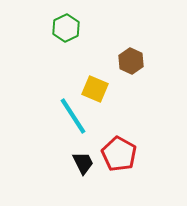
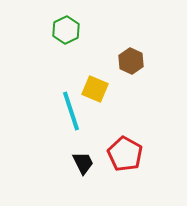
green hexagon: moved 2 px down
cyan line: moved 2 px left, 5 px up; rotated 15 degrees clockwise
red pentagon: moved 6 px right
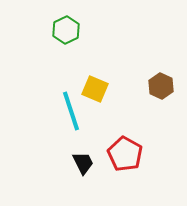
brown hexagon: moved 30 px right, 25 px down
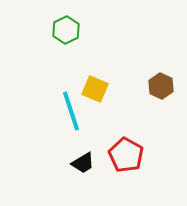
red pentagon: moved 1 px right, 1 px down
black trapezoid: rotated 85 degrees clockwise
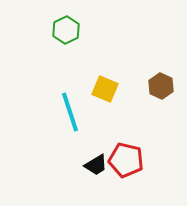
yellow square: moved 10 px right
cyan line: moved 1 px left, 1 px down
red pentagon: moved 5 px down; rotated 16 degrees counterclockwise
black trapezoid: moved 13 px right, 2 px down
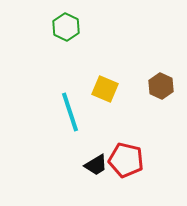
green hexagon: moved 3 px up; rotated 8 degrees counterclockwise
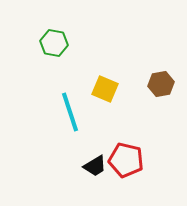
green hexagon: moved 12 px left, 16 px down; rotated 16 degrees counterclockwise
brown hexagon: moved 2 px up; rotated 25 degrees clockwise
black trapezoid: moved 1 px left, 1 px down
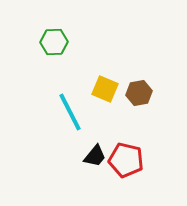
green hexagon: moved 1 px up; rotated 12 degrees counterclockwise
brown hexagon: moved 22 px left, 9 px down
cyan line: rotated 9 degrees counterclockwise
black trapezoid: moved 10 px up; rotated 20 degrees counterclockwise
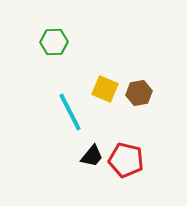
black trapezoid: moved 3 px left
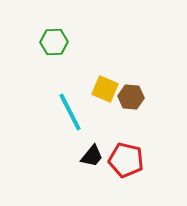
brown hexagon: moved 8 px left, 4 px down; rotated 15 degrees clockwise
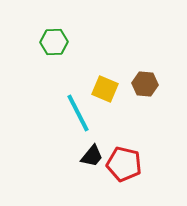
brown hexagon: moved 14 px right, 13 px up
cyan line: moved 8 px right, 1 px down
red pentagon: moved 2 px left, 4 px down
